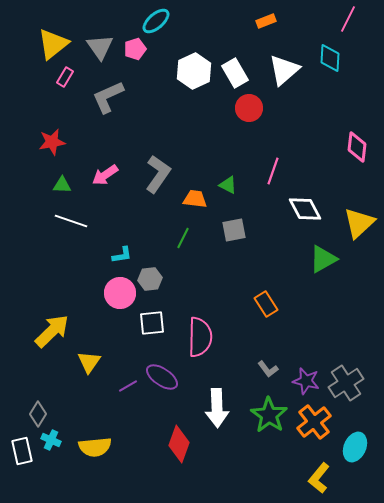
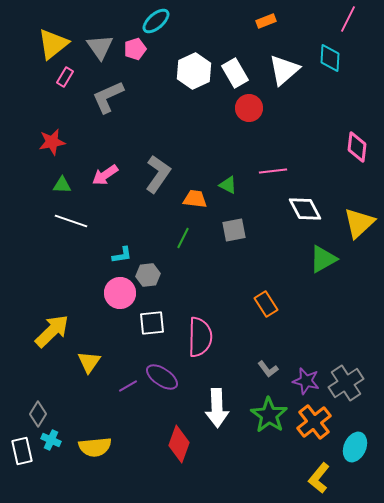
pink line at (273, 171): rotated 64 degrees clockwise
gray hexagon at (150, 279): moved 2 px left, 4 px up
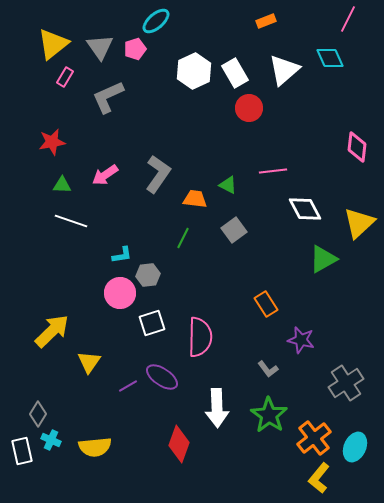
cyan diamond at (330, 58): rotated 28 degrees counterclockwise
gray square at (234, 230): rotated 25 degrees counterclockwise
white square at (152, 323): rotated 12 degrees counterclockwise
purple star at (306, 381): moved 5 px left, 41 px up
orange cross at (314, 422): moved 16 px down
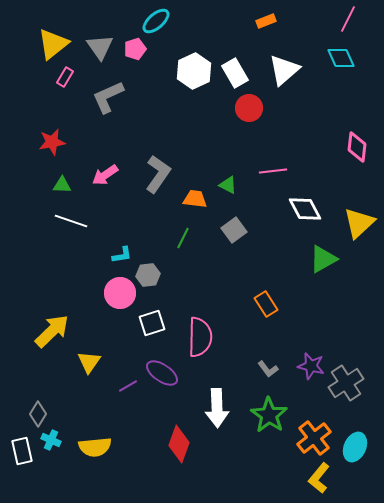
cyan diamond at (330, 58): moved 11 px right
purple star at (301, 340): moved 10 px right, 26 px down
purple ellipse at (162, 377): moved 4 px up
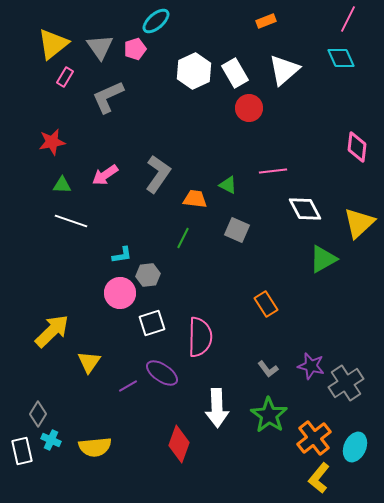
gray square at (234, 230): moved 3 px right; rotated 30 degrees counterclockwise
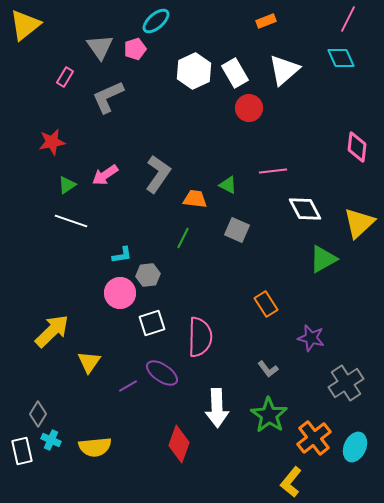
yellow triangle at (53, 44): moved 28 px left, 19 px up
green triangle at (62, 185): moved 5 px right; rotated 36 degrees counterclockwise
purple star at (311, 366): moved 28 px up
yellow L-shape at (319, 478): moved 28 px left, 4 px down
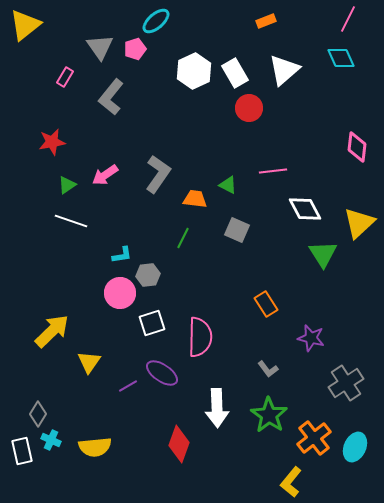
gray L-shape at (108, 97): moved 3 px right; rotated 27 degrees counterclockwise
green triangle at (323, 259): moved 5 px up; rotated 32 degrees counterclockwise
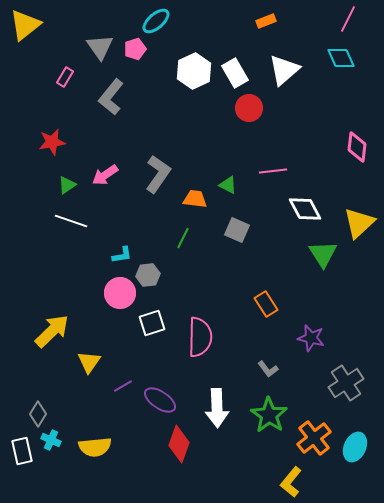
purple ellipse at (162, 373): moved 2 px left, 27 px down
purple line at (128, 386): moved 5 px left
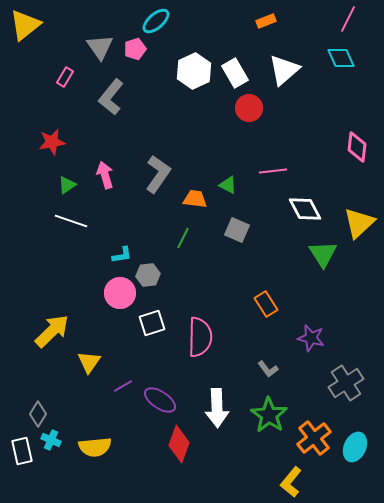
pink arrow at (105, 175): rotated 108 degrees clockwise
